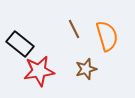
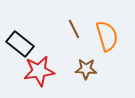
brown star: rotated 20 degrees clockwise
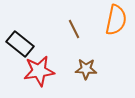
orange semicircle: moved 9 px right, 16 px up; rotated 28 degrees clockwise
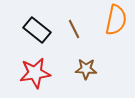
black rectangle: moved 17 px right, 14 px up
red star: moved 4 px left, 2 px down
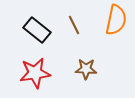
brown line: moved 4 px up
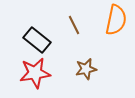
black rectangle: moved 10 px down
brown star: rotated 15 degrees counterclockwise
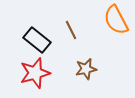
orange semicircle: rotated 140 degrees clockwise
brown line: moved 3 px left, 5 px down
red star: rotated 8 degrees counterclockwise
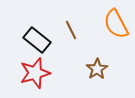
orange semicircle: moved 4 px down
brown star: moved 11 px right; rotated 20 degrees counterclockwise
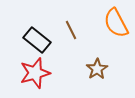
orange semicircle: moved 1 px up
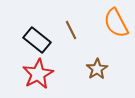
red star: moved 3 px right, 1 px down; rotated 12 degrees counterclockwise
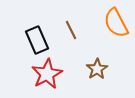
black rectangle: rotated 28 degrees clockwise
red star: moved 9 px right
